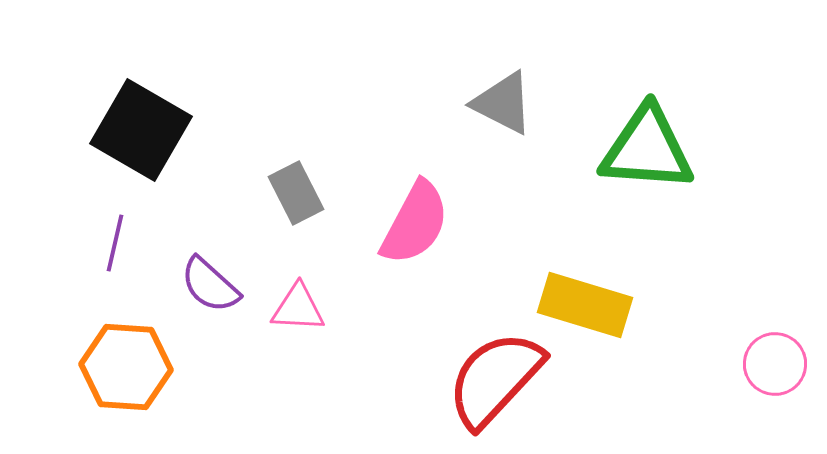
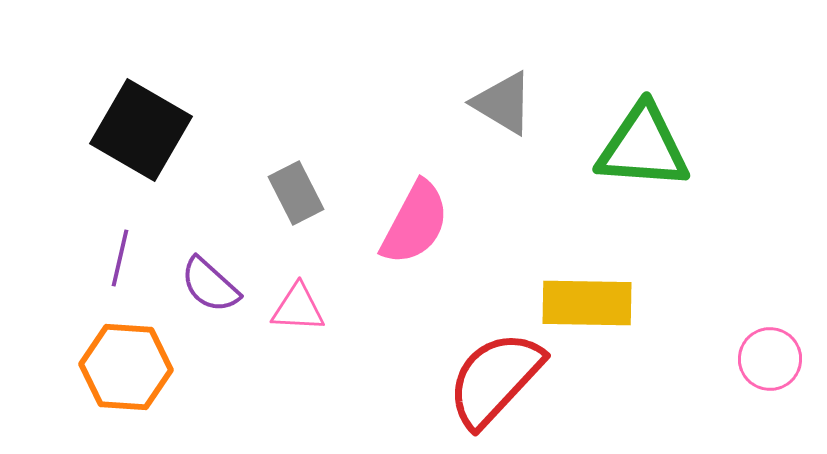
gray triangle: rotated 4 degrees clockwise
green triangle: moved 4 px left, 2 px up
purple line: moved 5 px right, 15 px down
yellow rectangle: moved 2 px right, 2 px up; rotated 16 degrees counterclockwise
pink circle: moved 5 px left, 5 px up
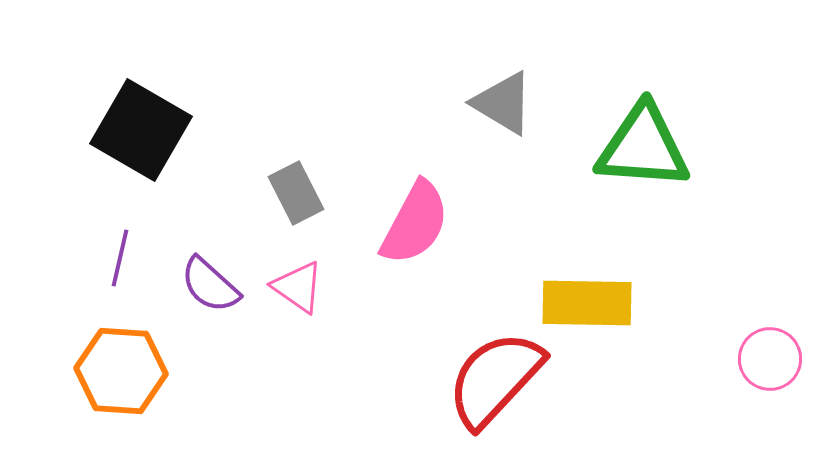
pink triangle: moved 21 px up; rotated 32 degrees clockwise
orange hexagon: moved 5 px left, 4 px down
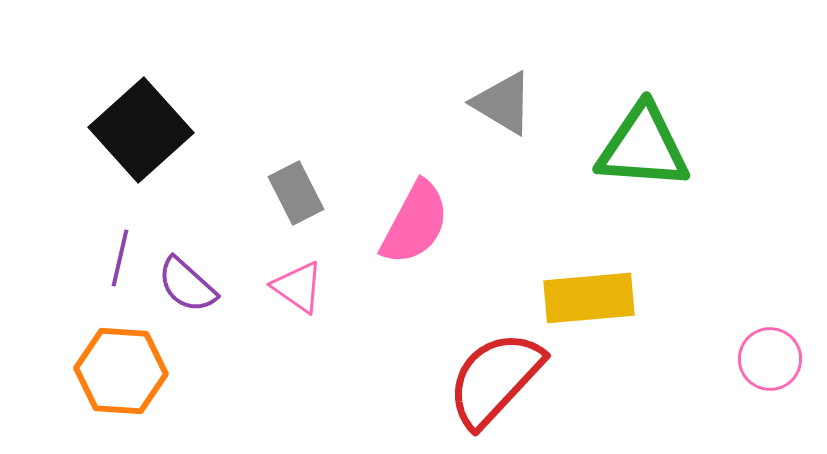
black square: rotated 18 degrees clockwise
purple semicircle: moved 23 px left
yellow rectangle: moved 2 px right, 5 px up; rotated 6 degrees counterclockwise
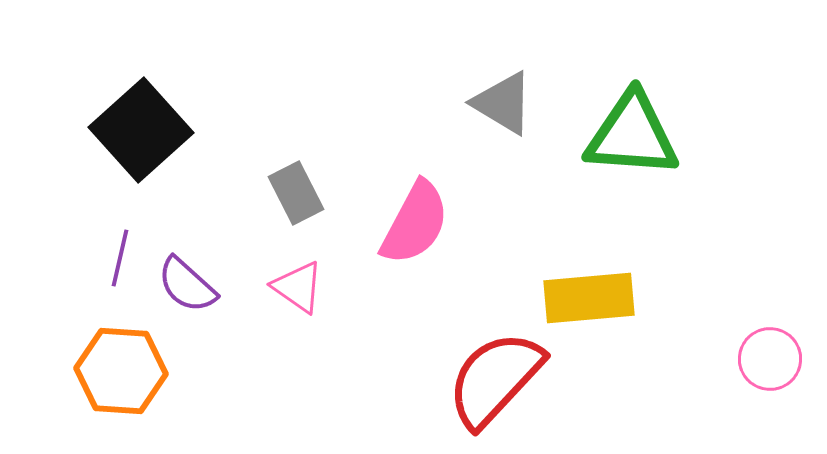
green triangle: moved 11 px left, 12 px up
